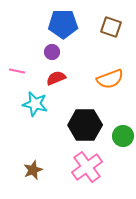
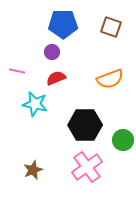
green circle: moved 4 px down
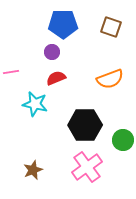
pink line: moved 6 px left, 1 px down; rotated 21 degrees counterclockwise
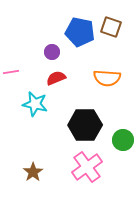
blue pentagon: moved 17 px right, 8 px down; rotated 12 degrees clockwise
orange semicircle: moved 3 px left, 1 px up; rotated 24 degrees clockwise
brown star: moved 2 px down; rotated 12 degrees counterclockwise
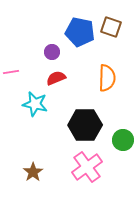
orange semicircle: rotated 92 degrees counterclockwise
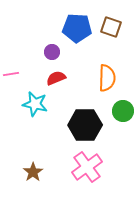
blue pentagon: moved 3 px left, 4 px up; rotated 8 degrees counterclockwise
pink line: moved 2 px down
green circle: moved 29 px up
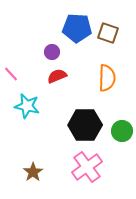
brown square: moved 3 px left, 6 px down
pink line: rotated 56 degrees clockwise
red semicircle: moved 1 px right, 2 px up
cyan star: moved 8 px left, 2 px down
green circle: moved 1 px left, 20 px down
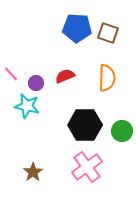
purple circle: moved 16 px left, 31 px down
red semicircle: moved 8 px right
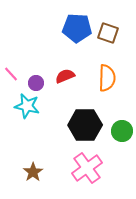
pink cross: moved 1 px down
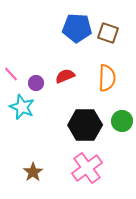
cyan star: moved 5 px left, 1 px down; rotated 10 degrees clockwise
green circle: moved 10 px up
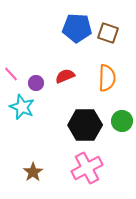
pink cross: rotated 8 degrees clockwise
